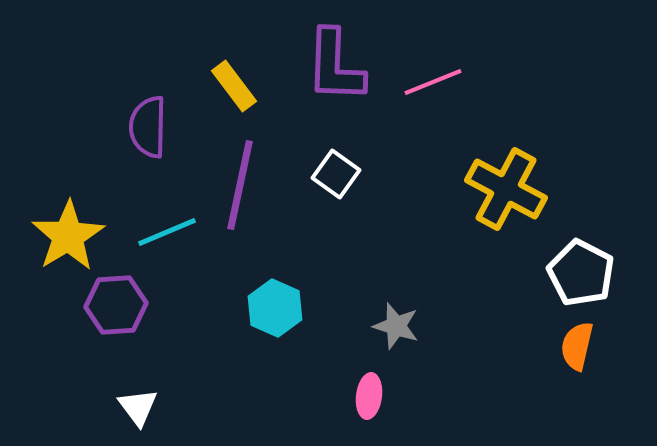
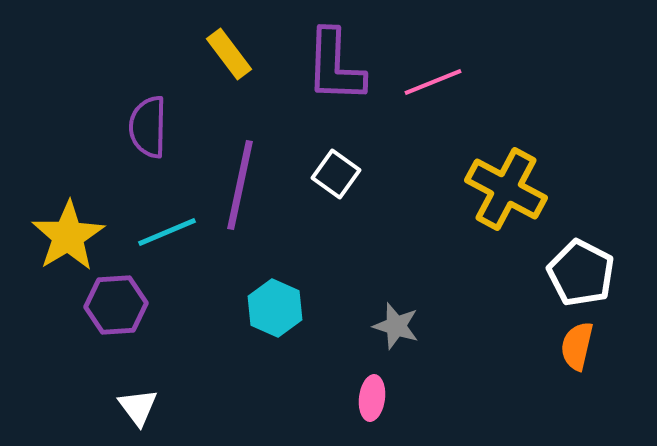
yellow rectangle: moved 5 px left, 32 px up
pink ellipse: moved 3 px right, 2 px down
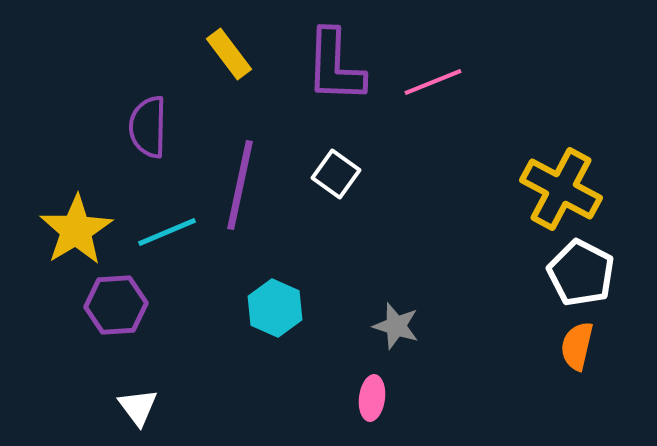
yellow cross: moved 55 px right
yellow star: moved 8 px right, 6 px up
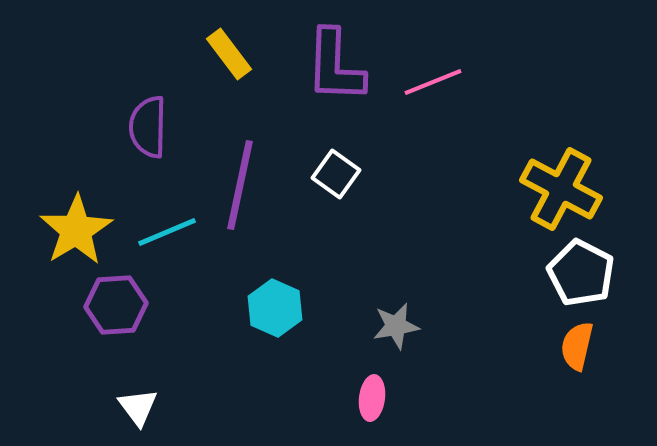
gray star: rotated 27 degrees counterclockwise
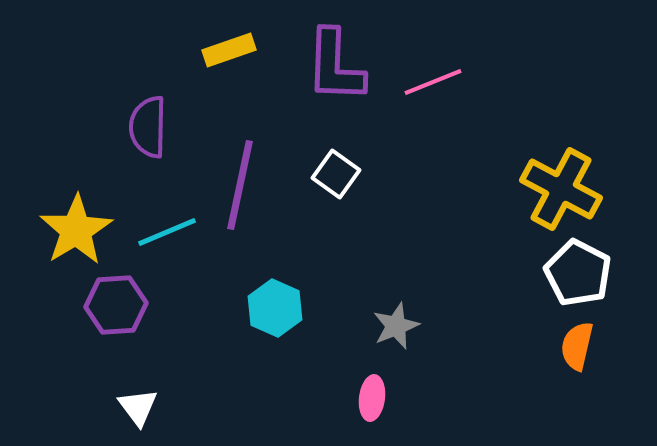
yellow rectangle: moved 4 px up; rotated 72 degrees counterclockwise
white pentagon: moved 3 px left
gray star: rotated 12 degrees counterclockwise
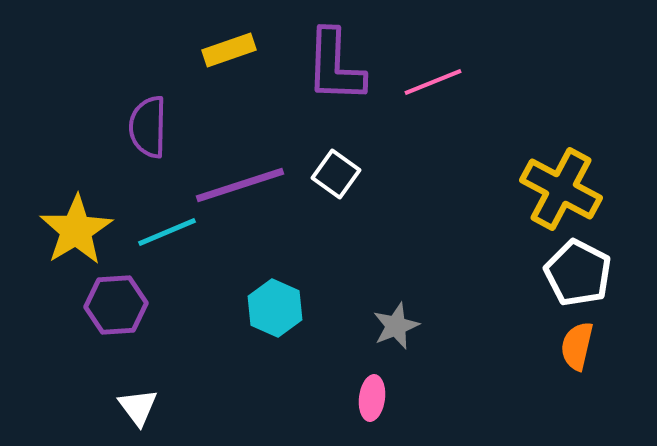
purple line: rotated 60 degrees clockwise
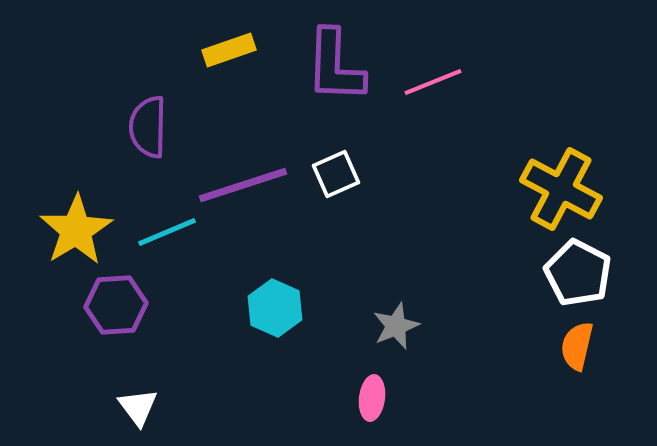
white square: rotated 30 degrees clockwise
purple line: moved 3 px right
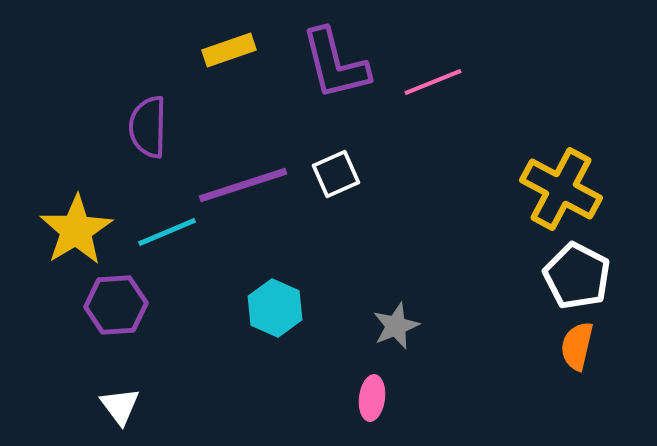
purple L-shape: moved 2 px up; rotated 16 degrees counterclockwise
white pentagon: moved 1 px left, 3 px down
white triangle: moved 18 px left, 1 px up
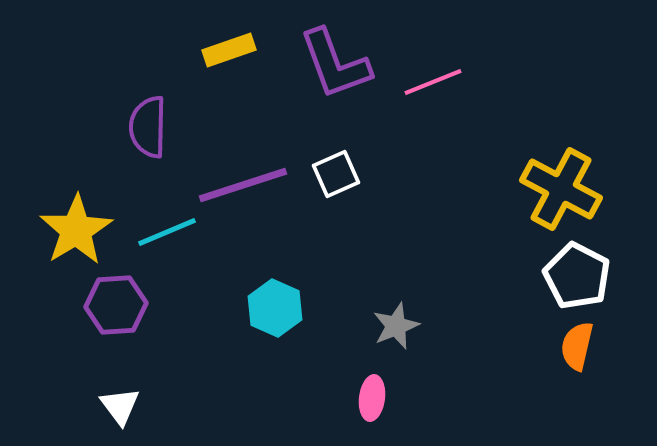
purple L-shape: rotated 6 degrees counterclockwise
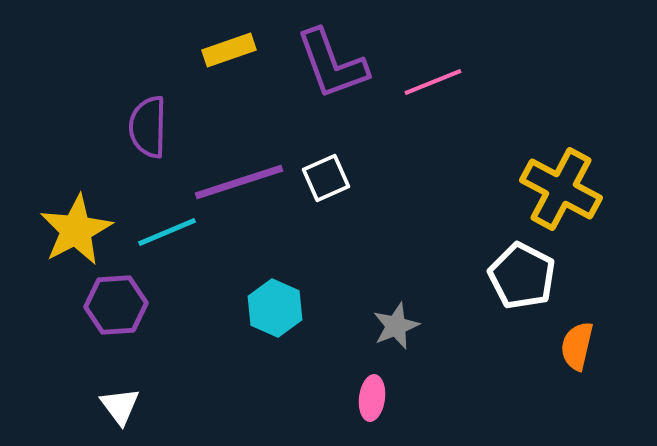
purple L-shape: moved 3 px left
white square: moved 10 px left, 4 px down
purple line: moved 4 px left, 3 px up
yellow star: rotated 4 degrees clockwise
white pentagon: moved 55 px left
